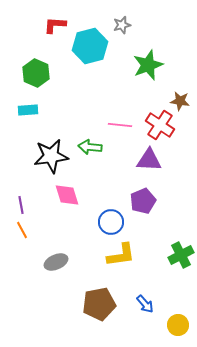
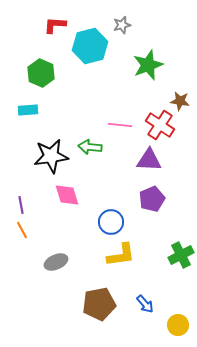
green hexagon: moved 5 px right
purple pentagon: moved 9 px right, 2 px up
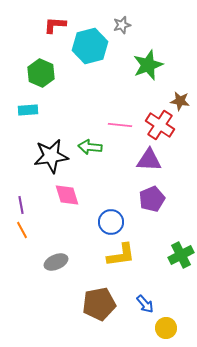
yellow circle: moved 12 px left, 3 px down
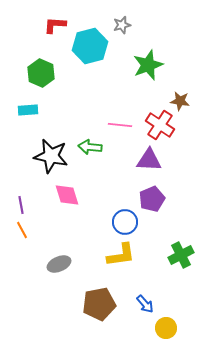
black star: rotated 20 degrees clockwise
blue circle: moved 14 px right
gray ellipse: moved 3 px right, 2 px down
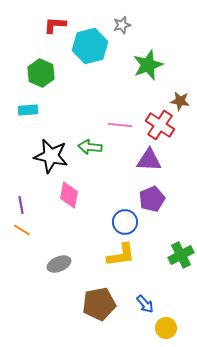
pink diamond: moved 2 px right; rotated 28 degrees clockwise
orange line: rotated 30 degrees counterclockwise
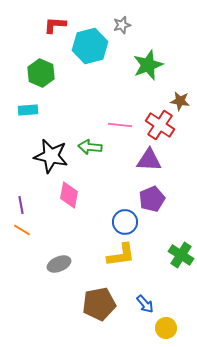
green cross: rotated 30 degrees counterclockwise
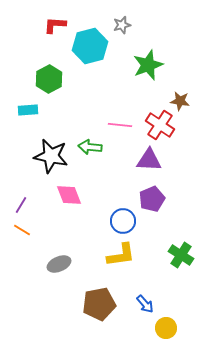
green hexagon: moved 8 px right, 6 px down; rotated 8 degrees clockwise
pink diamond: rotated 32 degrees counterclockwise
purple line: rotated 42 degrees clockwise
blue circle: moved 2 px left, 1 px up
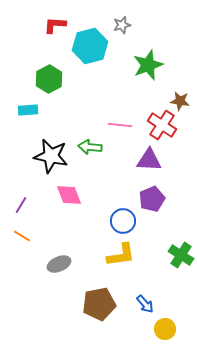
red cross: moved 2 px right
orange line: moved 6 px down
yellow circle: moved 1 px left, 1 px down
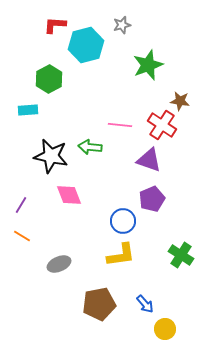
cyan hexagon: moved 4 px left, 1 px up
purple triangle: rotated 16 degrees clockwise
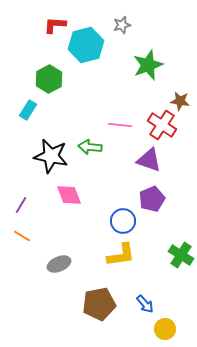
cyan rectangle: rotated 54 degrees counterclockwise
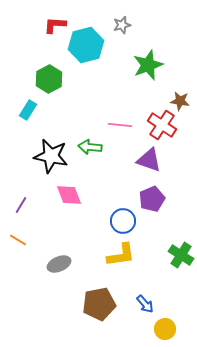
orange line: moved 4 px left, 4 px down
